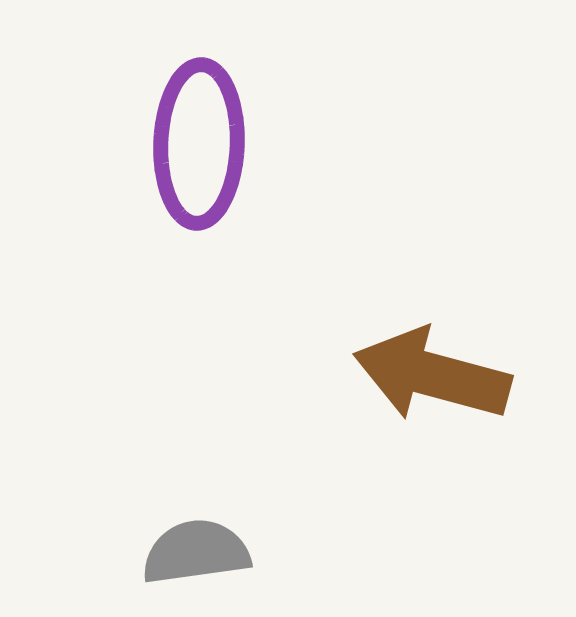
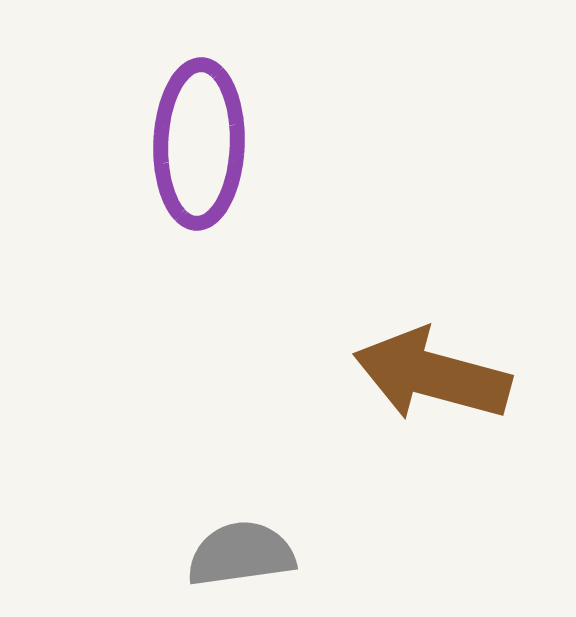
gray semicircle: moved 45 px right, 2 px down
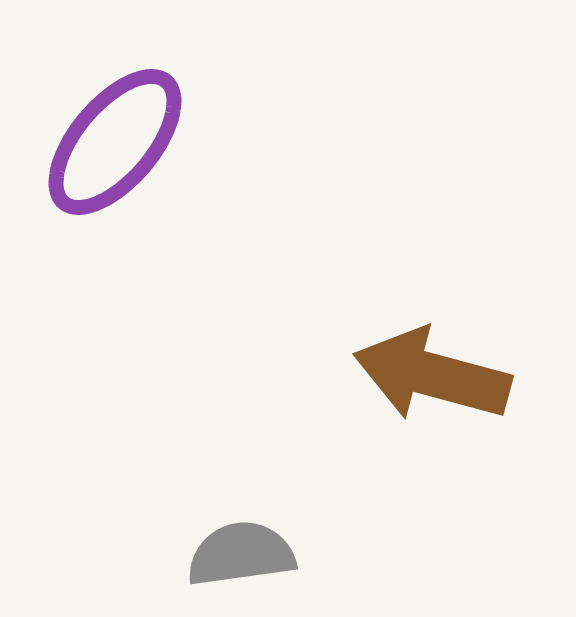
purple ellipse: moved 84 px left, 2 px up; rotated 38 degrees clockwise
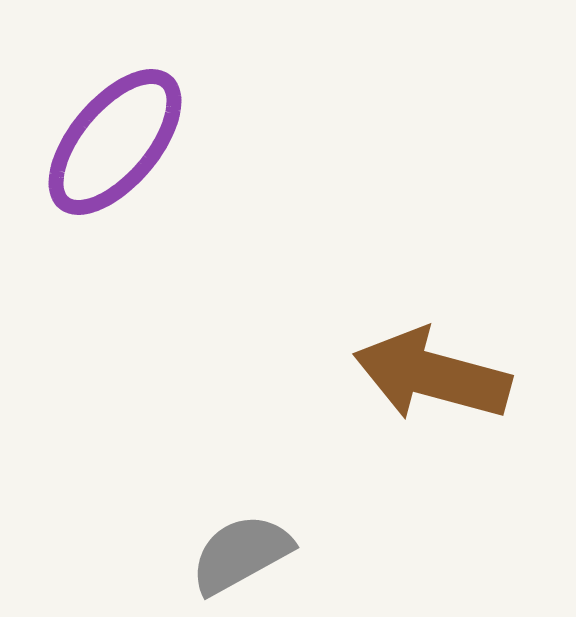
gray semicircle: rotated 21 degrees counterclockwise
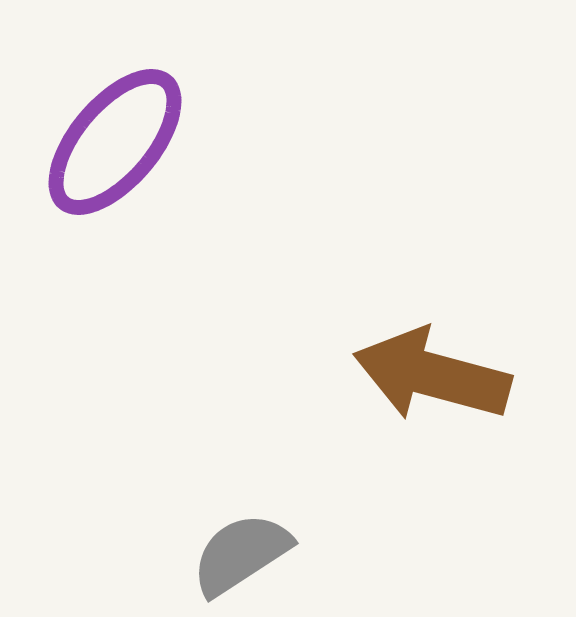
gray semicircle: rotated 4 degrees counterclockwise
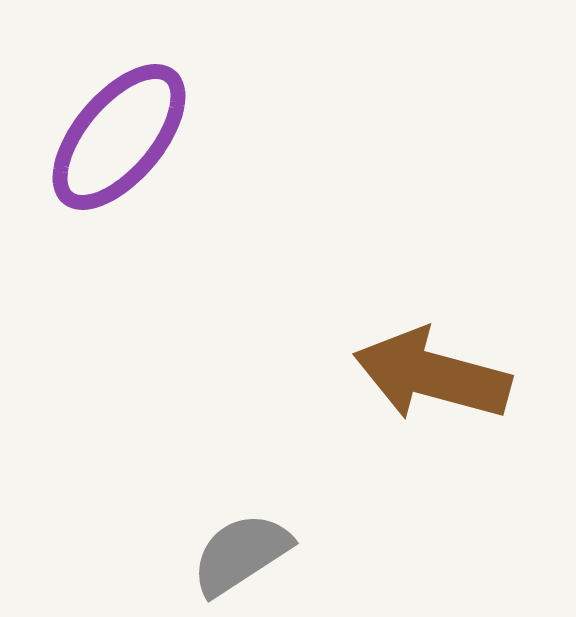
purple ellipse: moved 4 px right, 5 px up
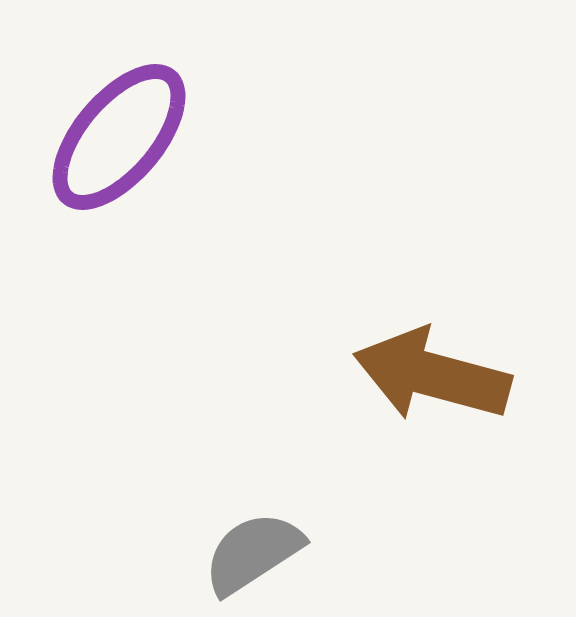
gray semicircle: moved 12 px right, 1 px up
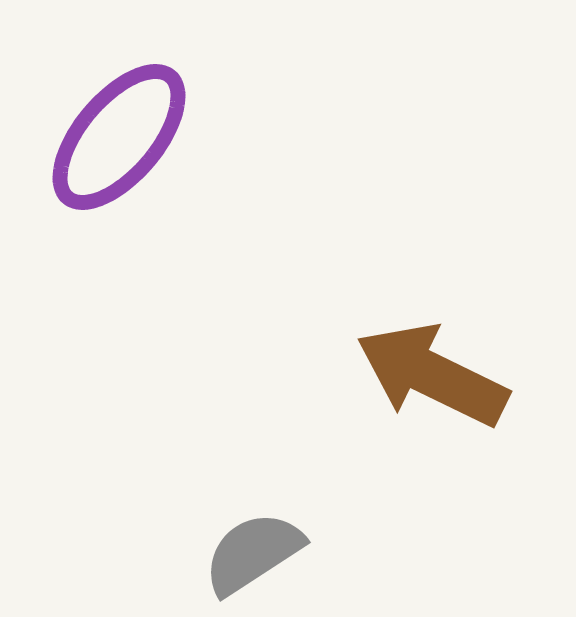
brown arrow: rotated 11 degrees clockwise
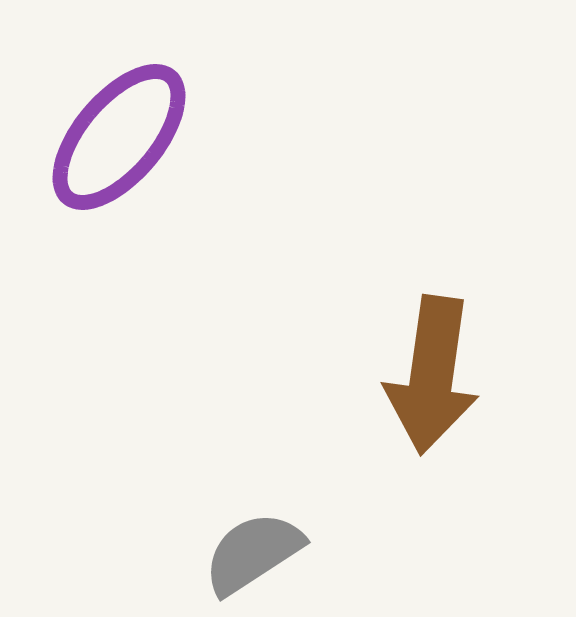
brown arrow: rotated 108 degrees counterclockwise
